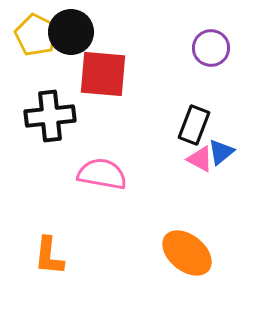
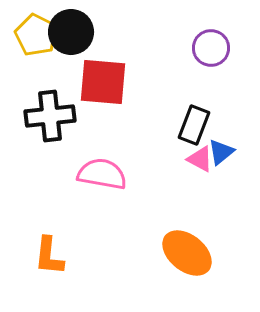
red square: moved 8 px down
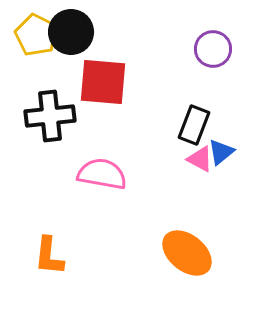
purple circle: moved 2 px right, 1 px down
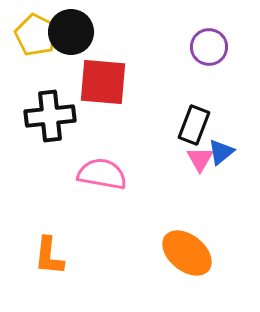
purple circle: moved 4 px left, 2 px up
pink triangle: rotated 32 degrees clockwise
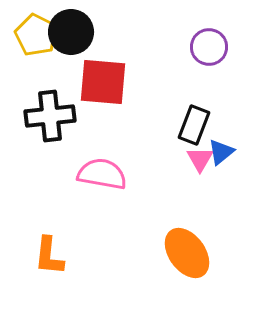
orange ellipse: rotated 15 degrees clockwise
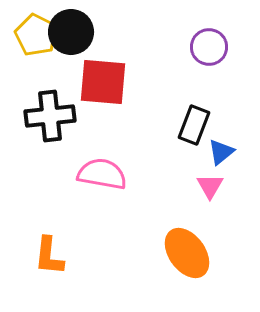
pink triangle: moved 10 px right, 27 px down
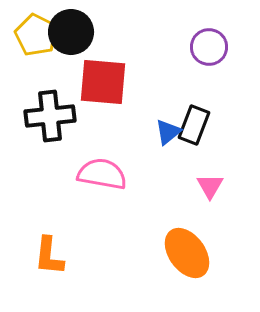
blue triangle: moved 53 px left, 20 px up
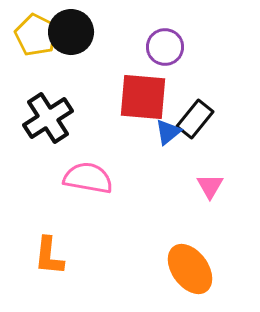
purple circle: moved 44 px left
red square: moved 40 px right, 15 px down
black cross: moved 2 px left, 2 px down; rotated 27 degrees counterclockwise
black rectangle: moved 1 px right, 6 px up; rotated 18 degrees clockwise
pink semicircle: moved 14 px left, 4 px down
orange ellipse: moved 3 px right, 16 px down
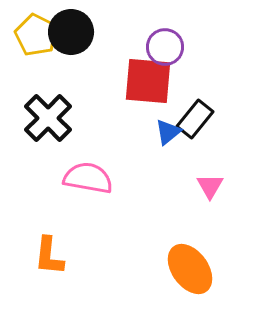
red square: moved 5 px right, 16 px up
black cross: rotated 12 degrees counterclockwise
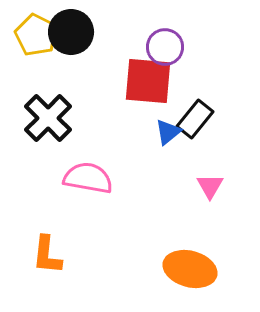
orange L-shape: moved 2 px left, 1 px up
orange ellipse: rotated 39 degrees counterclockwise
